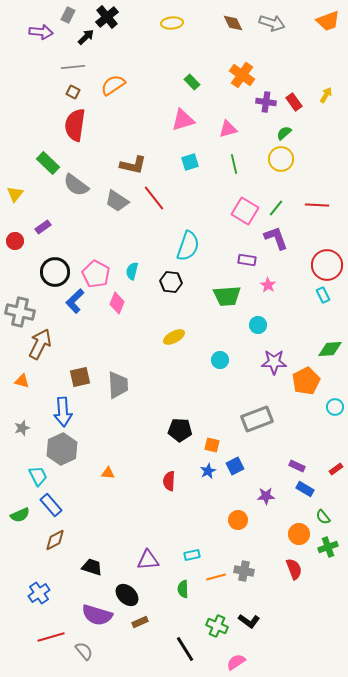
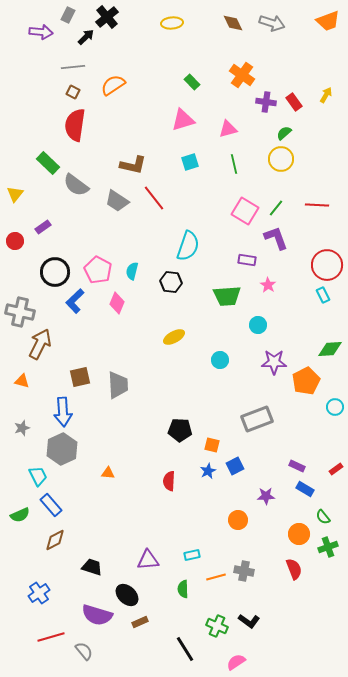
pink pentagon at (96, 274): moved 2 px right, 4 px up
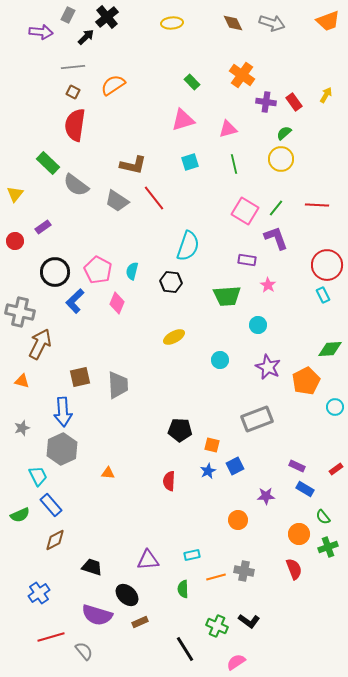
purple star at (274, 362): moved 6 px left, 5 px down; rotated 25 degrees clockwise
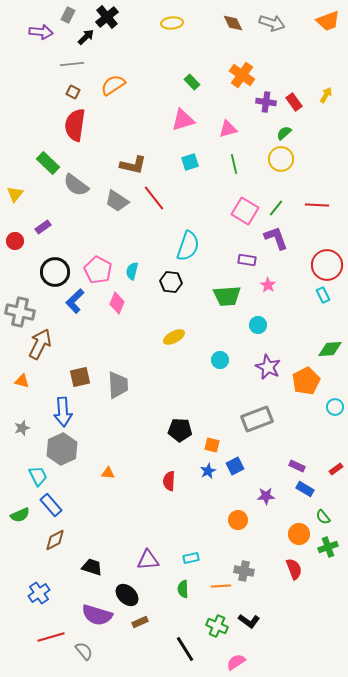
gray line at (73, 67): moved 1 px left, 3 px up
cyan rectangle at (192, 555): moved 1 px left, 3 px down
orange line at (216, 577): moved 5 px right, 9 px down; rotated 12 degrees clockwise
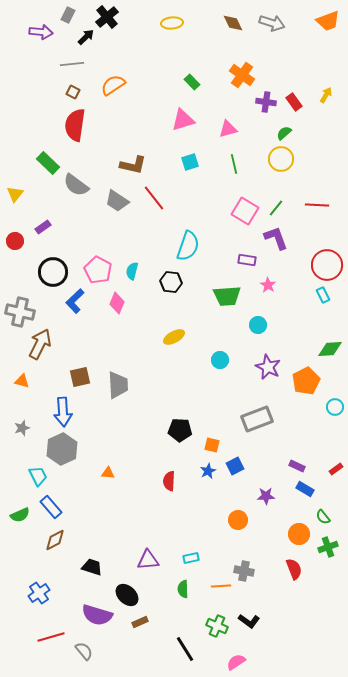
black circle at (55, 272): moved 2 px left
blue rectangle at (51, 505): moved 2 px down
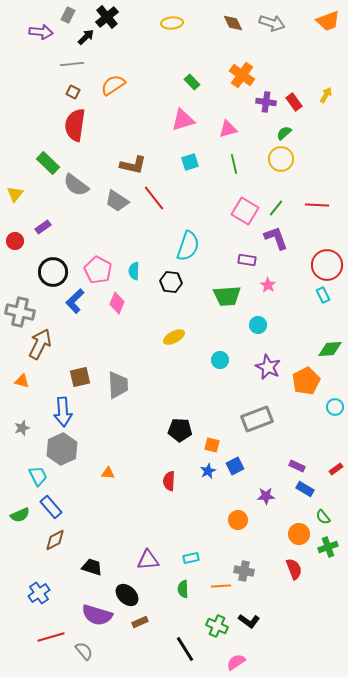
cyan semicircle at (132, 271): moved 2 px right; rotated 12 degrees counterclockwise
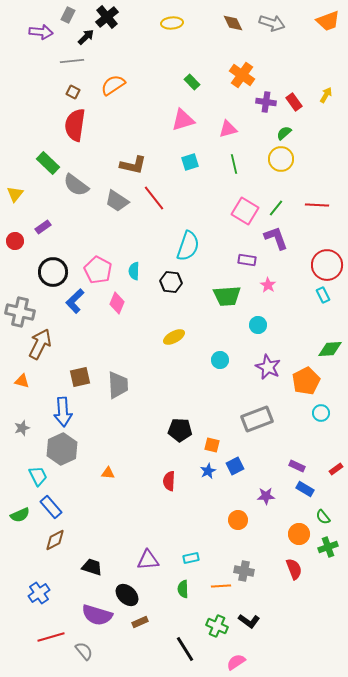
gray line at (72, 64): moved 3 px up
cyan circle at (335, 407): moved 14 px left, 6 px down
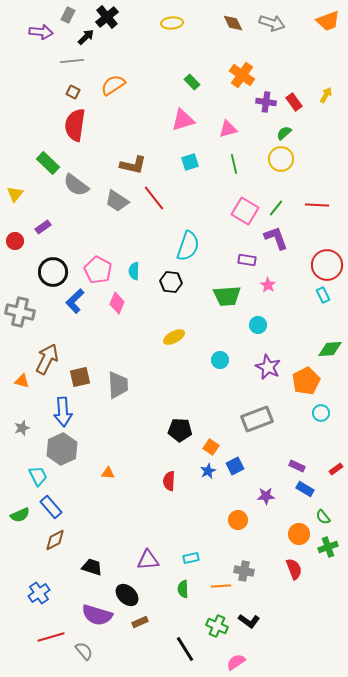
brown arrow at (40, 344): moved 7 px right, 15 px down
orange square at (212, 445): moved 1 px left, 2 px down; rotated 21 degrees clockwise
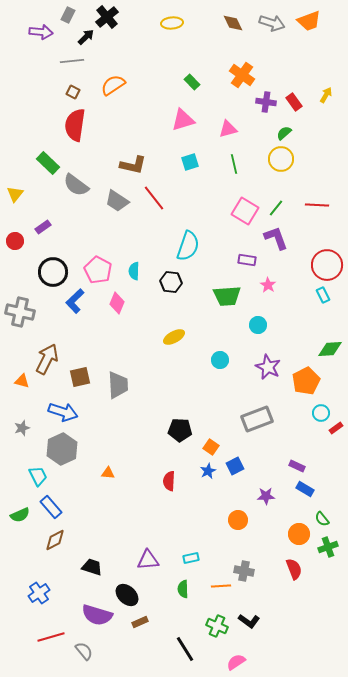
orange trapezoid at (328, 21): moved 19 px left
blue arrow at (63, 412): rotated 68 degrees counterclockwise
red rectangle at (336, 469): moved 41 px up
green semicircle at (323, 517): moved 1 px left, 2 px down
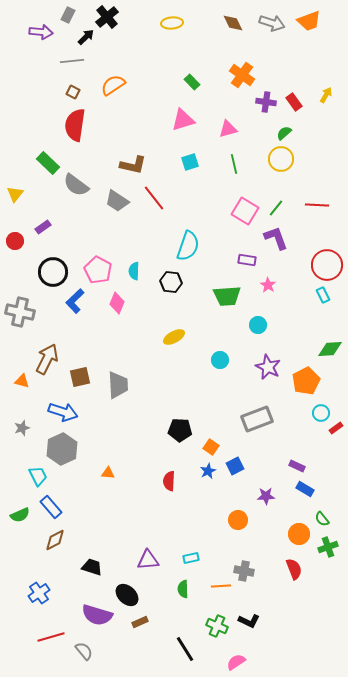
black L-shape at (249, 621): rotated 10 degrees counterclockwise
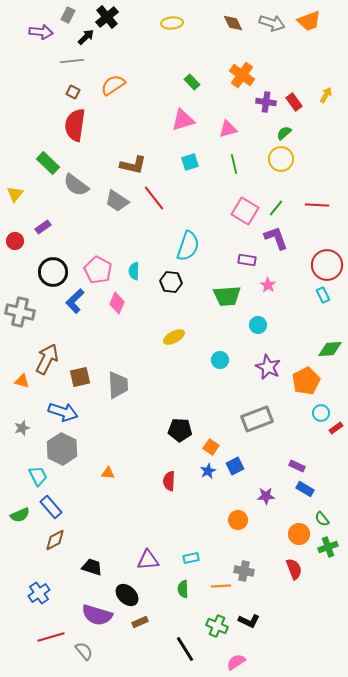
gray hexagon at (62, 449): rotated 8 degrees counterclockwise
